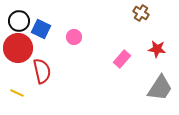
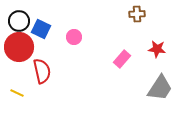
brown cross: moved 4 px left, 1 px down; rotated 35 degrees counterclockwise
red circle: moved 1 px right, 1 px up
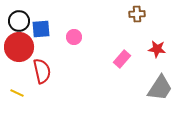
blue square: rotated 30 degrees counterclockwise
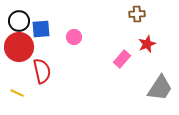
red star: moved 10 px left, 5 px up; rotated 30 degrees counterclockwise
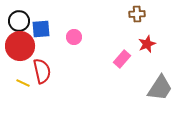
red circle: moved 1 px right, 1 px up
yellow line: moved 6 px right, 10 px up
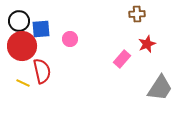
pink circle: moved 4 px left, 2 px down
red circle: moved 2 px right
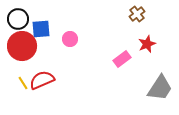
brown cross: rotated 35 degrees counterclockwise
black circle: moved 1 px left, 2 px up
pink rectangle: rotated 12 degrees clockwise
red semicircle: moved 9 px down; rotated 100 degrees counterclockwise
yellow line: rotated 32 degrees clockwise
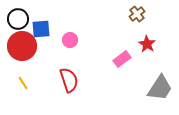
pink circle: moved 1 px down
red star: rotated 18 degrees counterclockwise
red semicircle: moved 27 px right; rotated 95 degrees clockwise
